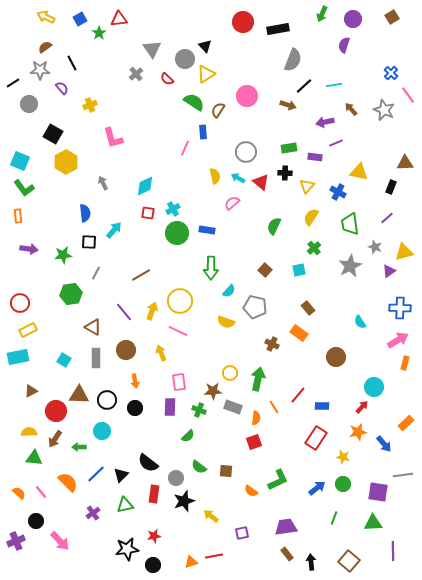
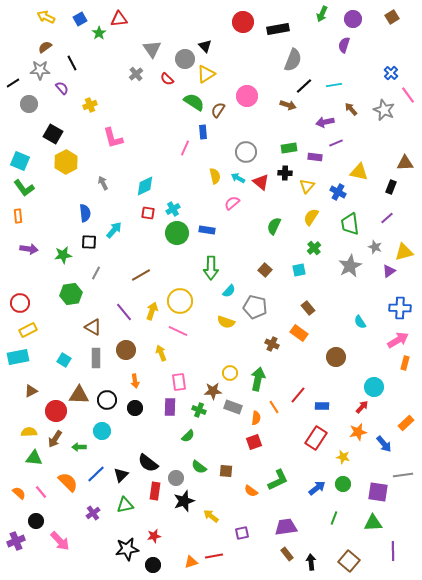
red rectangle at (154, 494): moved 1 px right, 3 px up
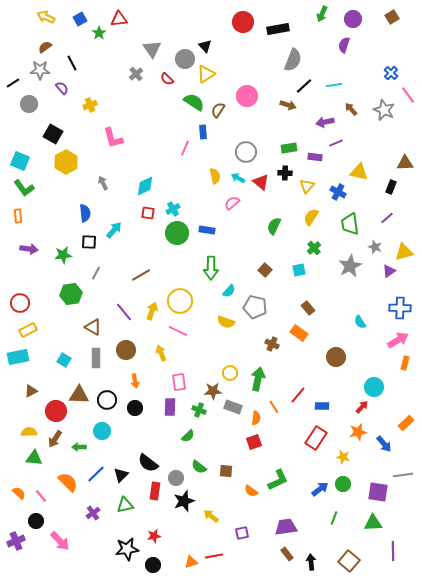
blue arrow at (317, 488): moved 3 px right, 1 px down
pink line at (41, 492): moved 4 px down
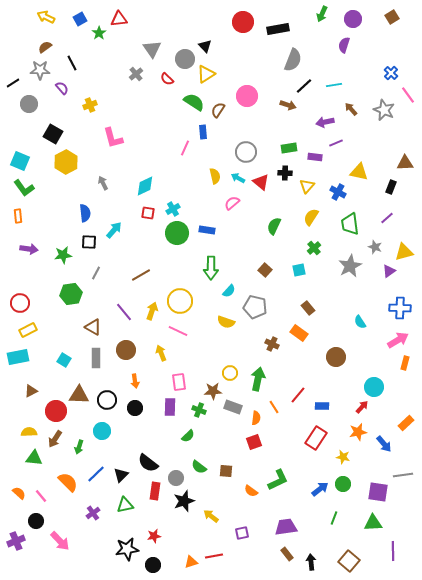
green arrow at (79, 447): rotated 72 degrees counterclockwise
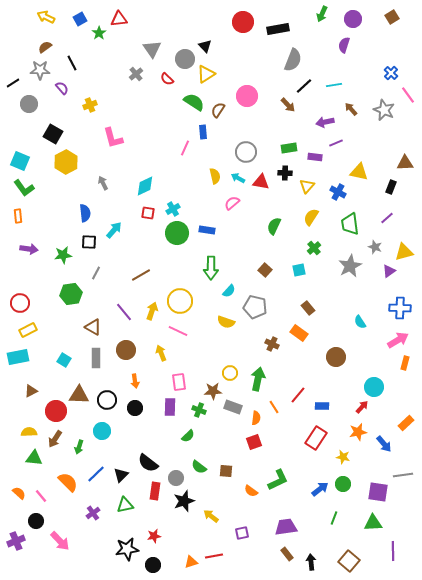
brown arrow at (288, 105): rotated 28 degrees clockwise
red triangle at (261, 182): rotated 30 degrees counterclockwise
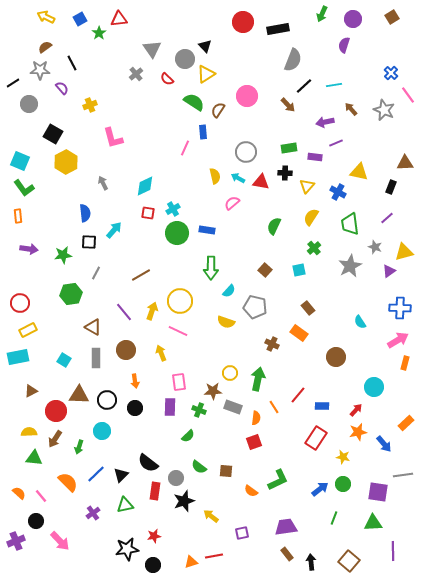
red arrow at (362, 407): moved 6 px left, 3 px down
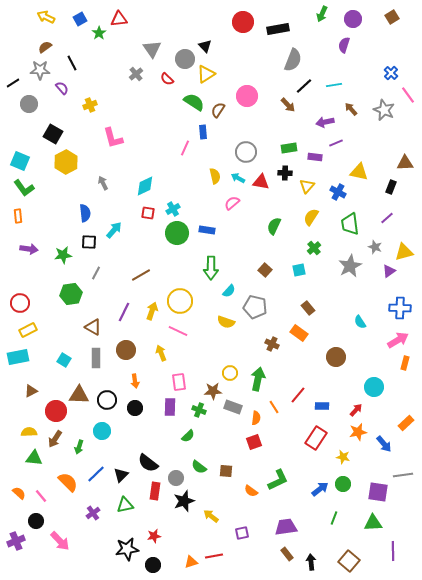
purple line at (124, 312): rotated 66 degrees clockwise
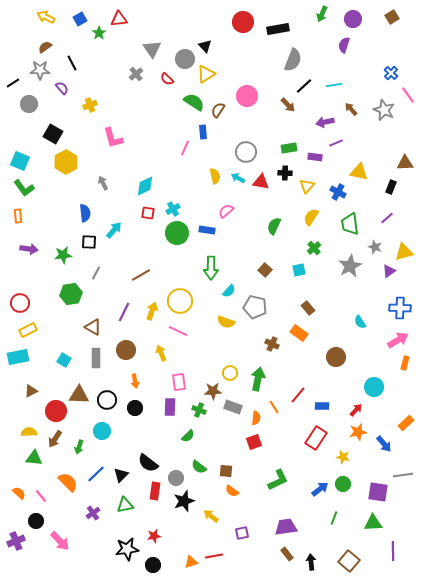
pink semicircle at (232, 203): moved 6 px left, 8 px down
orange semicircle at (251, 491): moved 19 px left
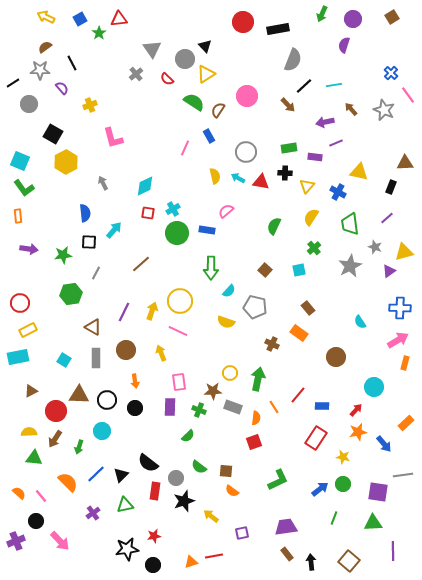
blue rectangle at (203, 132): moved 6 px right, 4 px down; rotated 24 degrees counterclockwise
brown line at (141, 275): moved 11 px up; rotated 12 degrees counterclockwise
